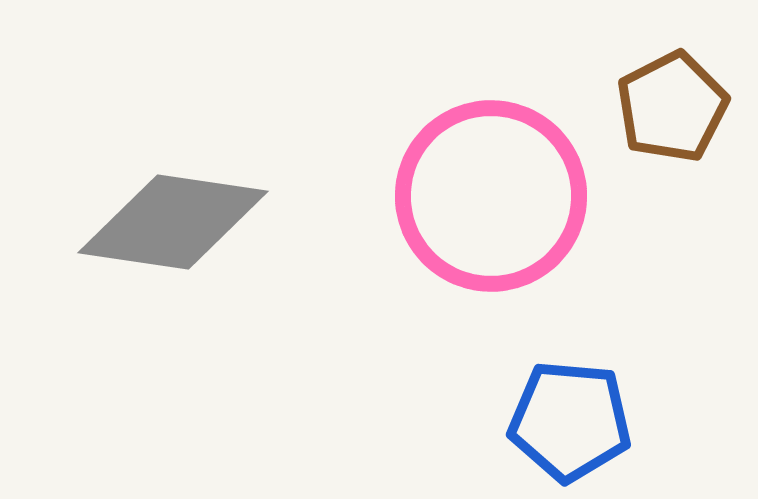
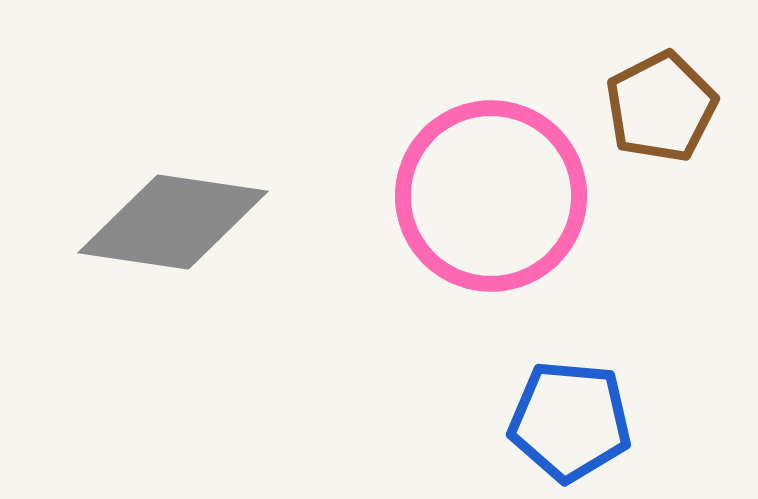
brown pentagon: moved 11 px left
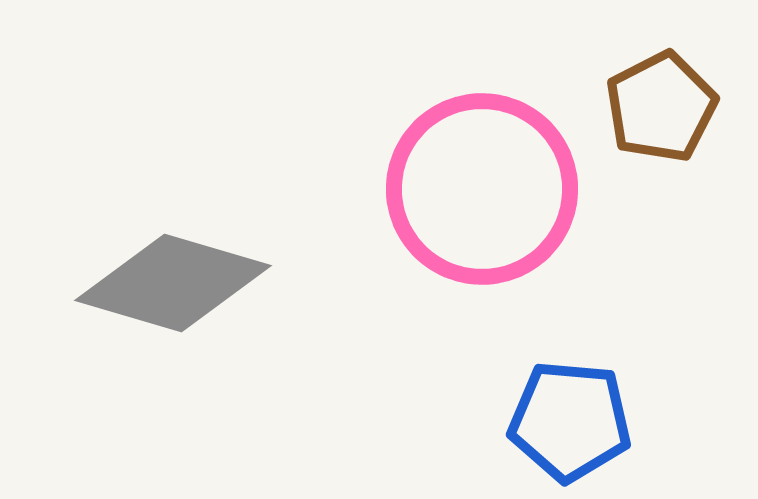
pink circle: moved 9 px left, 7 px up
gray diamond: moved 61 px down; rotated 8 degrees clockwise
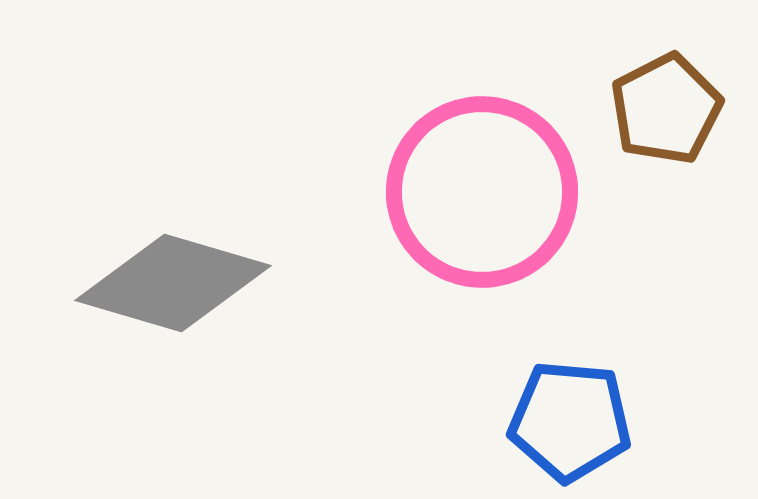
brown pentagon: moved 5 px right, 2 px down
pink circle: moved 3 px down
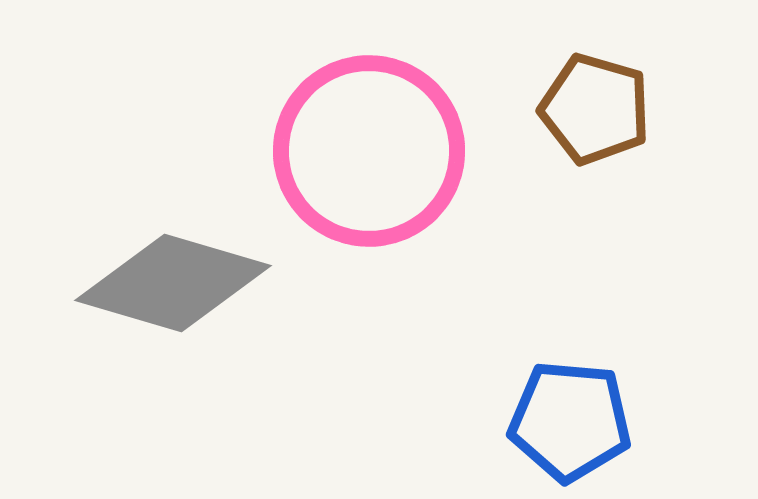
brown pentagon: moved 71 px left; rotated 29 degrees counterclockwise
pink circle: moved 113 px left, 41 px up
